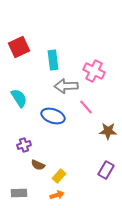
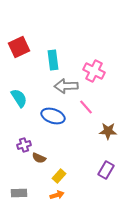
brown semicircle: moved 1 px right, 7 px up
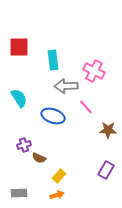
red square: rotated 25 degrees clockwise
brown star: moved 1 px up
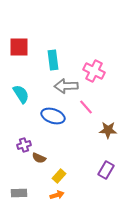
cyan semicircle: moved 2 px right, 4 px up
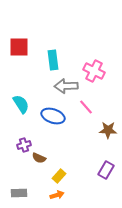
cyan semicircle: moved 10 px down
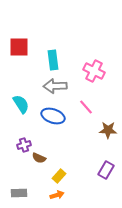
gray arrow: moved 11 px left
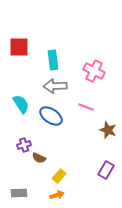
pink line: rotated 28 degrees counterclockwise
blue ellipse: moved 2 px left; rotated 15 degrees clockwise
brown star: rotated 18 degrees clockwise
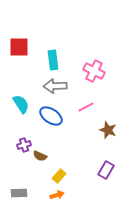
pink line: rotated 49 degrees counterclockwise
brown semicircle: moved 1 px right, 2 px up
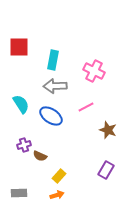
cyan rectangle: rotated 18 degrees clockwise
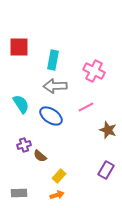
brown semicircle: rotated 16 degrees clockwise
